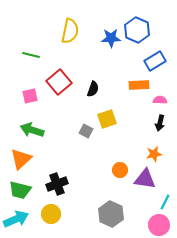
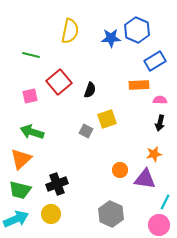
black semicircle: moved 3 px left, 1 px down
green arrow: moved 2 px down
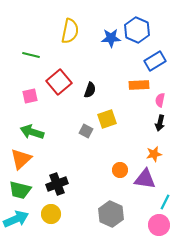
pink semicircle: rotated 80 degrees counterclockwise
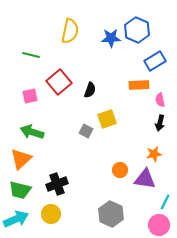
pink semicircle: rotated 24 degrees counterclockwise
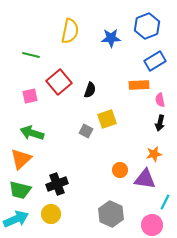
blue hexagon: moved 10 px right, 4 px up; rotated 15 degrees clockwise
green arrow: moved 1 px down
pink circle: moved 7 px left
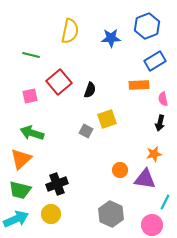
pink semicircle: moved 3 px right, 1 px up
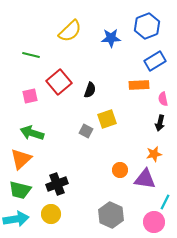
yellow semicircle: rotated 35 degrees clockwise
gray hexagon: moved 1 px down
cyan arrow: rotated 15 degrees clockwise
pink circle: moved 2 px right, 3 px up
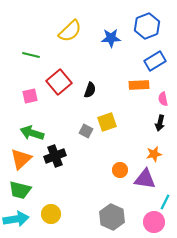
yellow square: moved 3 px down
black cross: moved 2 px left, 28 px up
gray hexagon: moved 1 px right, 2 px down
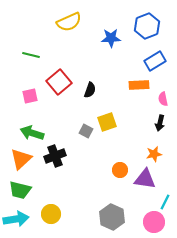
yellow semicircle: moved 1 px left, 9 px up; rotated 20 degrees clockwise
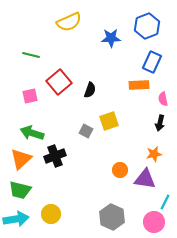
blue rectangle: moved 3 px left, 1 px down; rotated 35 degrees counterclockwise
yellow square: moved 2 px right, 1 px up
